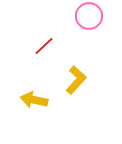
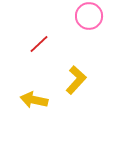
red line: moved 5 px left, 2 px up
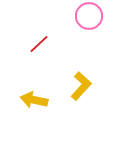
yellow L-shape: moved 5 px right, 6 px down
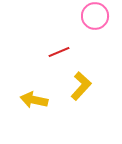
pink circle: moved 6 px right
red line: moved 20 px right, 8 px down; rotated 20 degrees clockwise
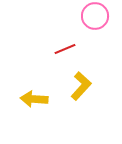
red line: moved 6 px right, 3 px up
yellow arrow: moved 1 px up; rotated 8 degrees counterclockwise
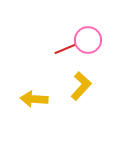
pink circle: moved 7 px left, 24 px down
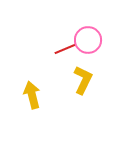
yellow L-shape: moved 2 px right, 6 px up; rotated 16 degrees counterclockwise
yellow arrow: moved 2 px left, 4 px up; rotated 72 degrees clockwise
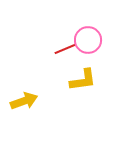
yellow L-shape: rotated 56 degrees clockwise
yellow arrow: moved 8 px left, 6 px down; rotated 84 degrees clockwise
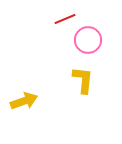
red line: moved 30 px up
yellow L-shape: rotated 76 degrees counterclockwise
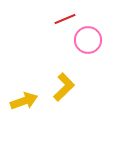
yellow L-shape: moved 19 px left, 7 px down; rotated 40 degrees clockwise
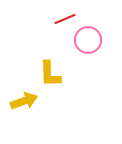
yellow L-shape: moved 14 px left, 13 px up; rotated 132 degrees clockwise
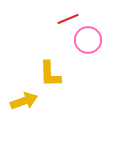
red line: moved 3 px right
